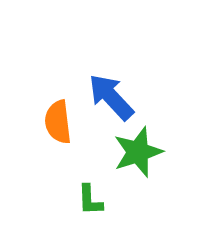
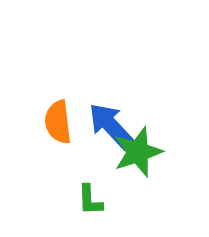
blue arrow: moved 29 px down
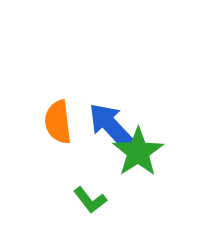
green star: rotated 15 degrees counterclockwise
green L-shape: rotated 36 degrees counterclockwise
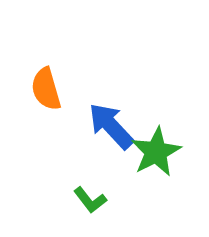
orange semicircle: moved 12 px left, 33 px up; rotated 9 degrees counterclockwise
green star: moved 18 px right; rotated 6 degrees clockwise
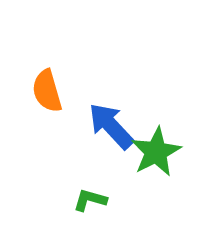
orange semicircle: moved 1 px right, 2 px down
green L-shape: rotated 144 degrees clockwise
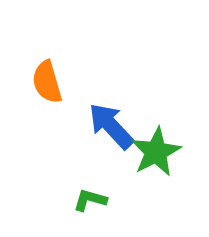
orange semicircle: moved 9 px up
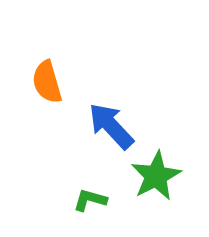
green star: moved 24 px down
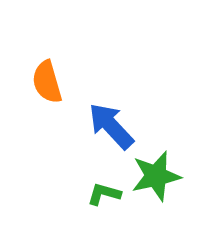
green star: rotated 15 degrees clockwise
green L-shape: moved 14 px right, 6 px up
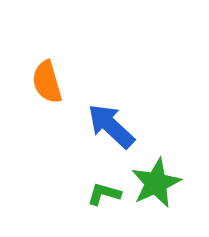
blue arrow: rotated 4 degrees counterclockwise
green star: moved 7 px down; rotated 12 degrees counterclockwise
